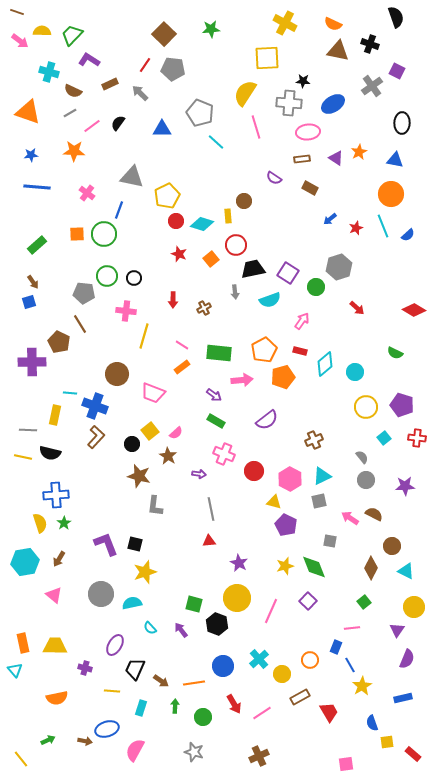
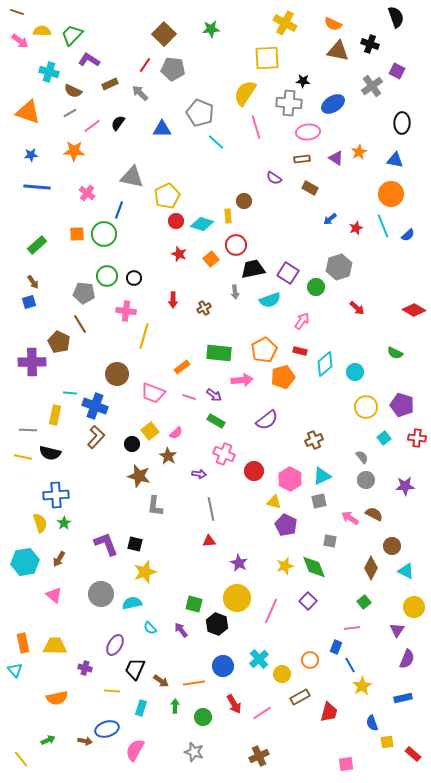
pink line at (182, 345): moved 7 px right, 52 px down; rotated 16 degrees counterclockwise
red trapezoid at (329, 712): rotated 45 degrees clockwise
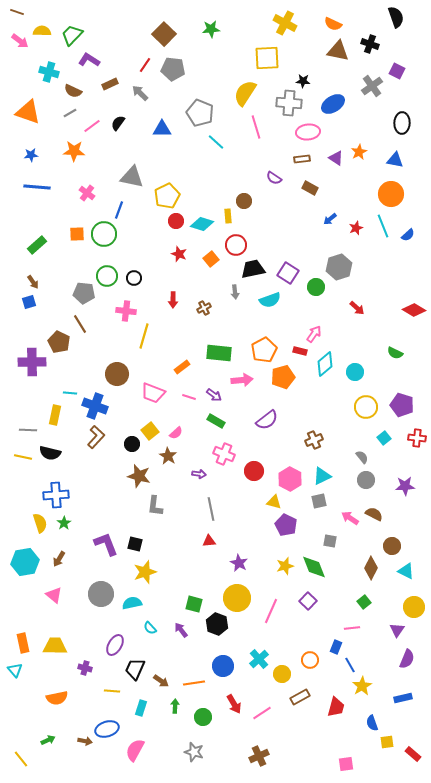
pink arrow at (302, 321): moved 12 px right, 13 px down
red trapezoid at (329, 712): moved 7 px right, 5 px up
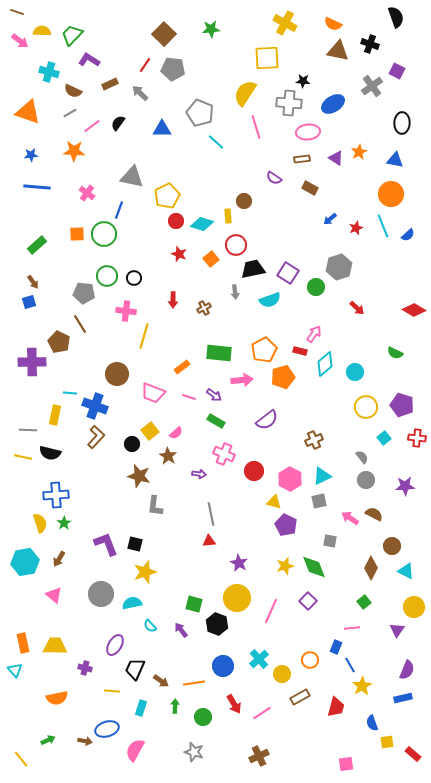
gray line at (211, 509): moved 5 px down
cyan semicircle at (150, 628): moved 2 px up
purple semicircle at (407, 659): moved 11 px down
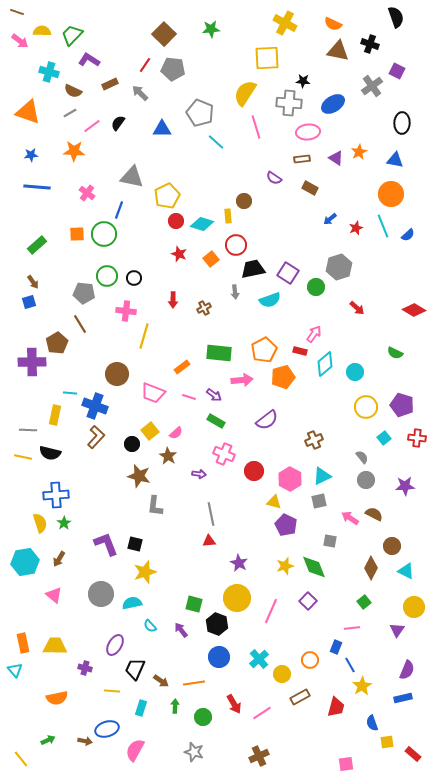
brown pentagon at (59, 342): moved 2 px left, 1 px down; rotated 15 degrees clockwise
blue circle at (223, 666): moved 4 px left, 9 px up
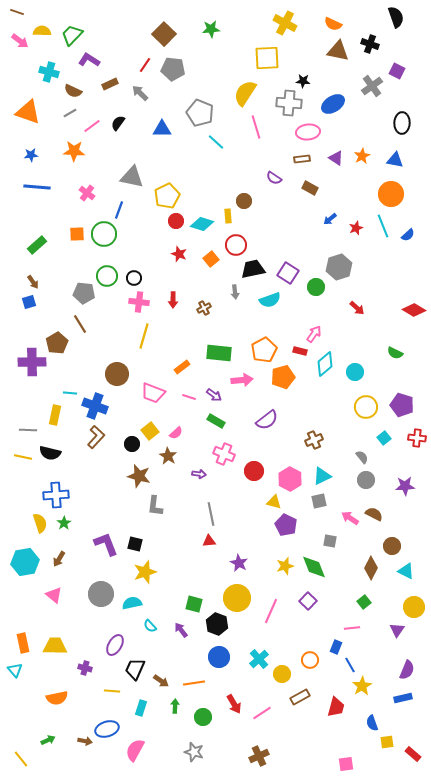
orange star at (359, 152): moved 3 px right, 4 px down
pink cross at (126, 311): moved 13 px right, 9 px up
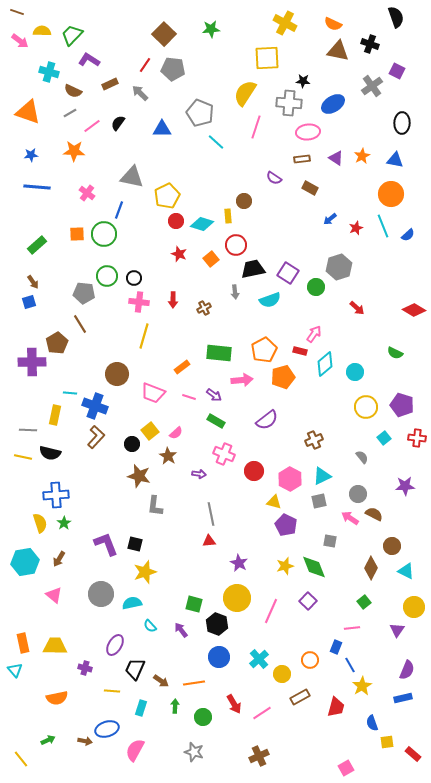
pink line at (256, 127): rotated 35 degrees clockwise
gray circle at (366, 480): moved 8 px left, 14 px down
pink square at (346, 764): moved 4 px down; rotated 21 degrees counterclockwise
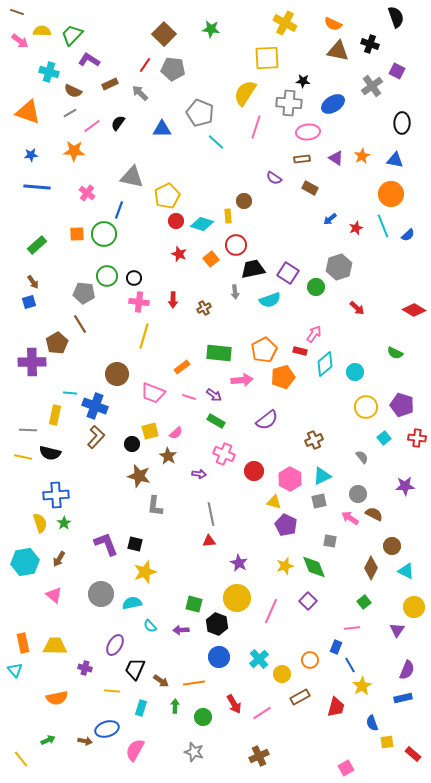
green star at (211, 29): rotated 12 degrees clockwise
yellow square at (150, 431): rotated 24 degrees clockwise
purple arrow at (181, 630): rotated 56 degrees counterclockwise
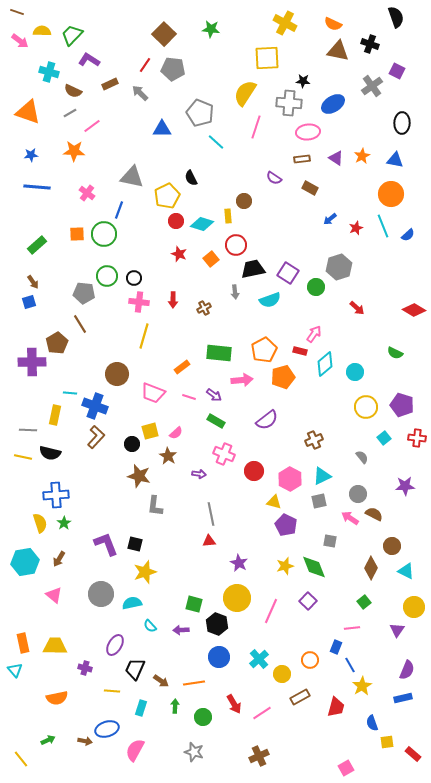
black semicircle at (118, 123): moved 73 px right, 55 px down; rotated 63 degrees counterclockwise
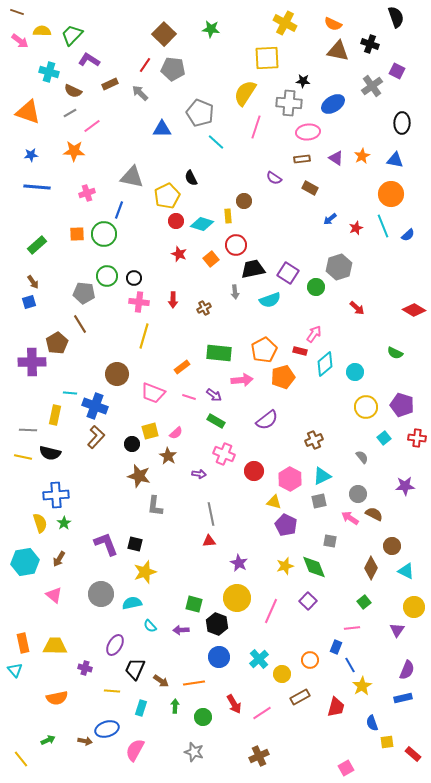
pink cross at (87, 193): rotated 35 degrees clockwise
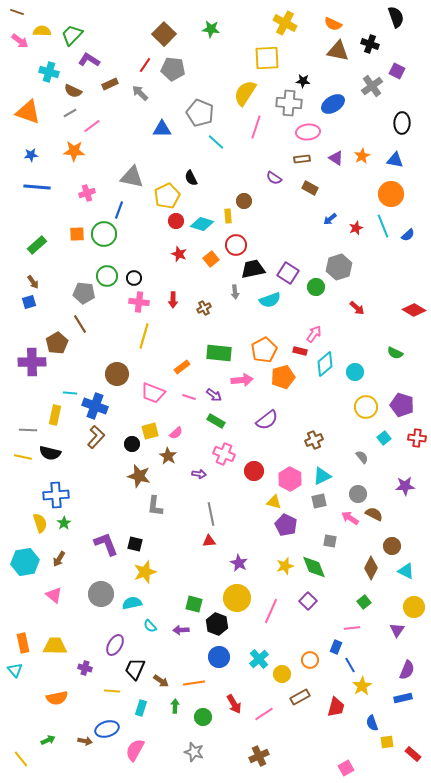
pink line at (262, 713): moved 2 px right, 1 px down
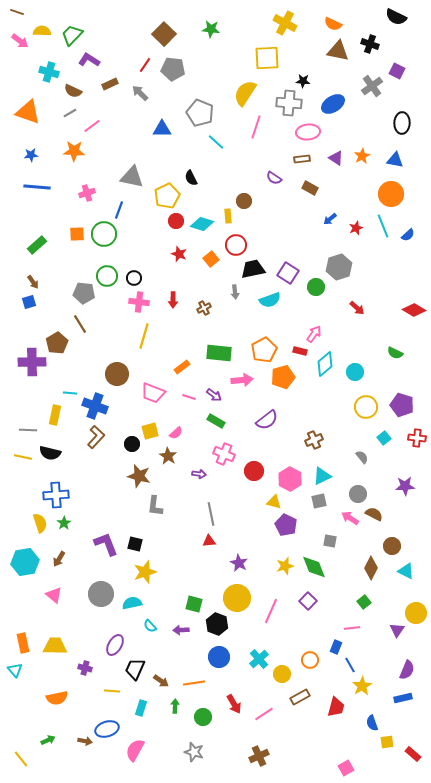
black semicircle at (396, 17): rotated 135 degrees clockwise
yellow circle at (414, 607): moved 2 px right, 6 px down
